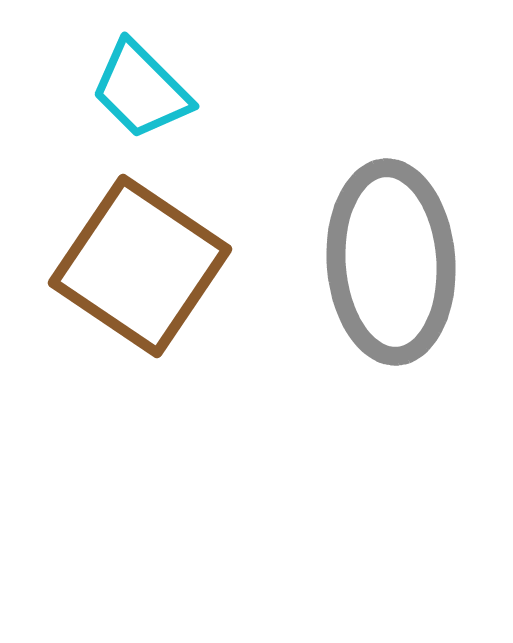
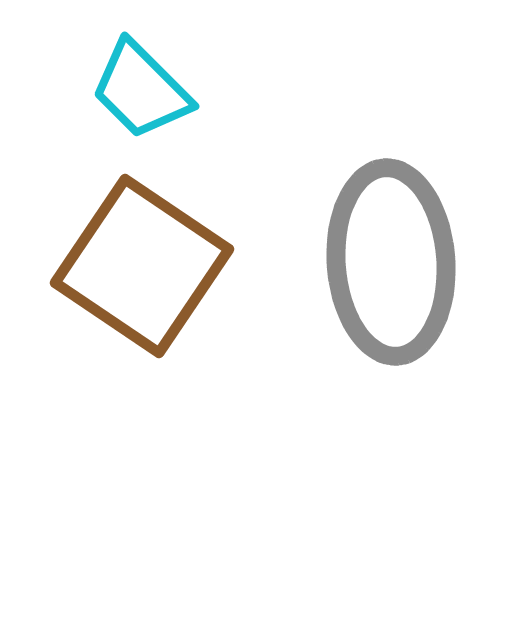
brown square: moved 2 px right
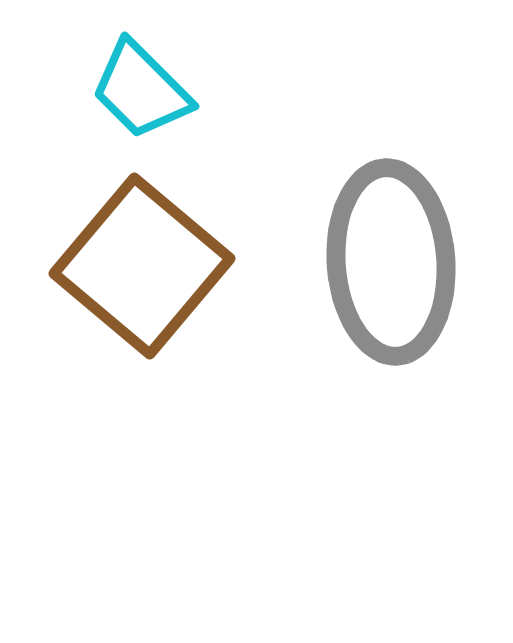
brown square: rotated 6 degrees clockwise
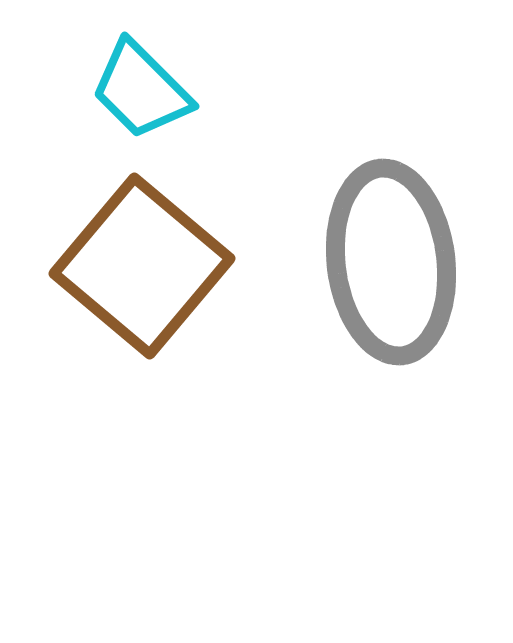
gray ellipse: rotated 3 degrees counterclockwise
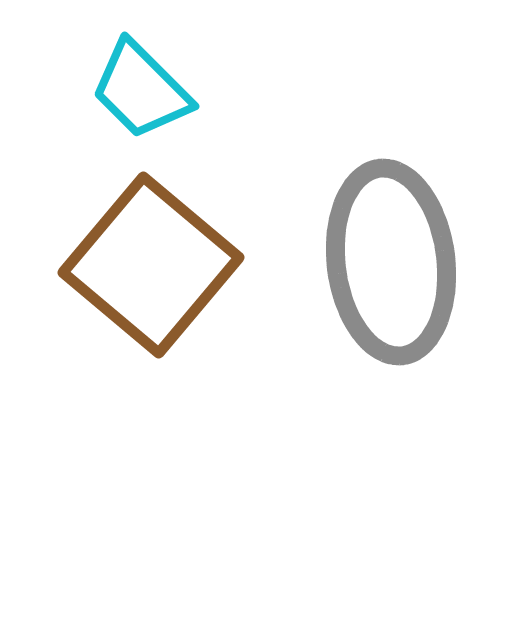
brown square: moved 9 px right, 1 px up
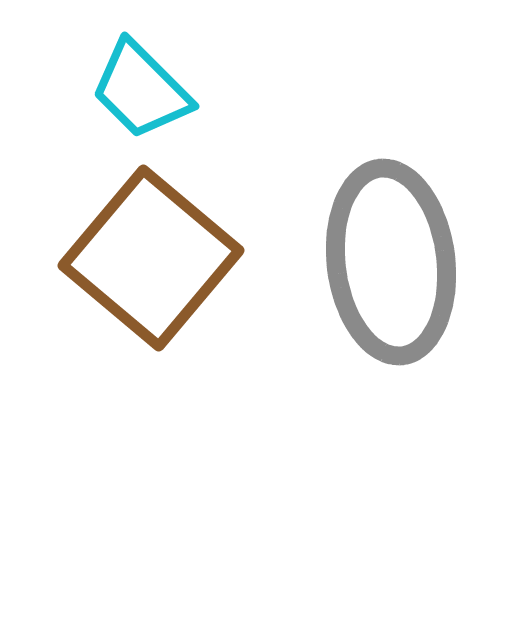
brown square: moved 7 px up
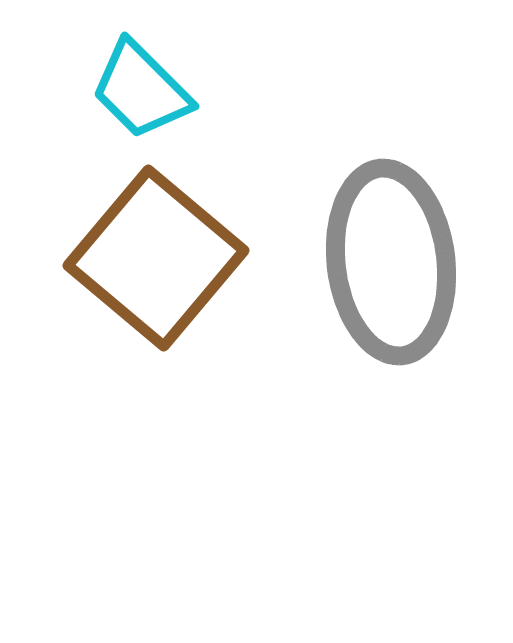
brown square: moved 5 px right
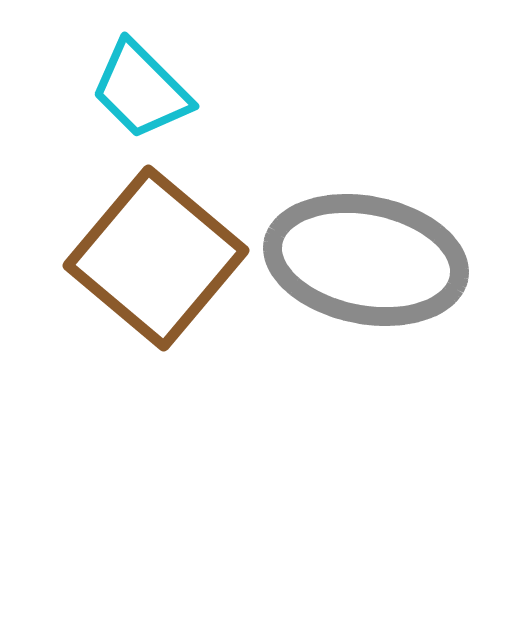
gray ellipse: moved 25 px left, 2 px up; rotated 72 degrees counterclockwise
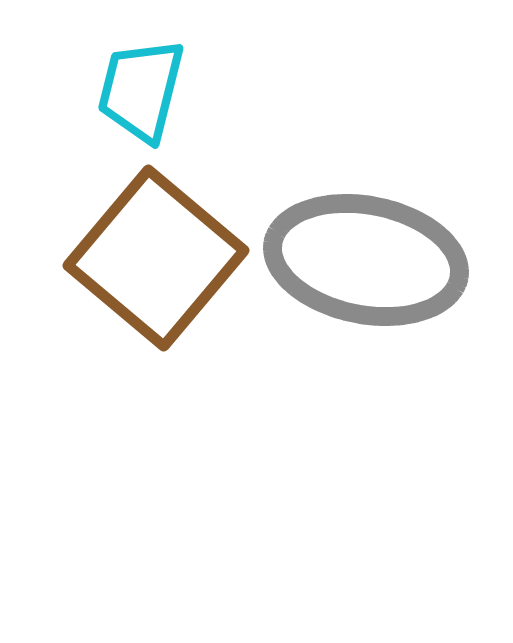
cyan trapezoid: rotated 59 degrees clockwise
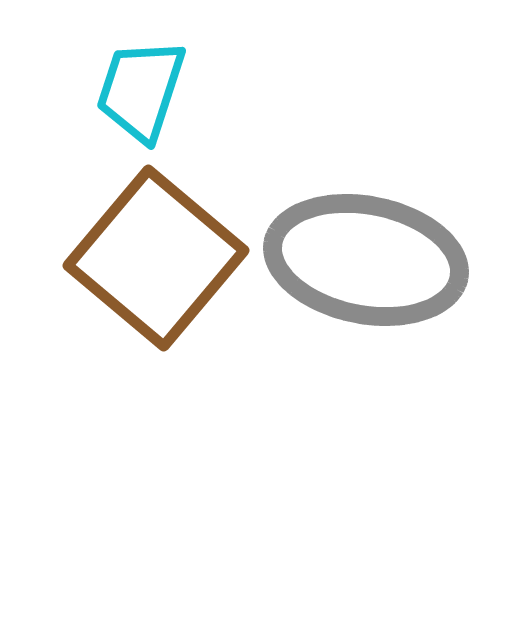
cyan trapezoid: rotated 4 degrees clockwise
